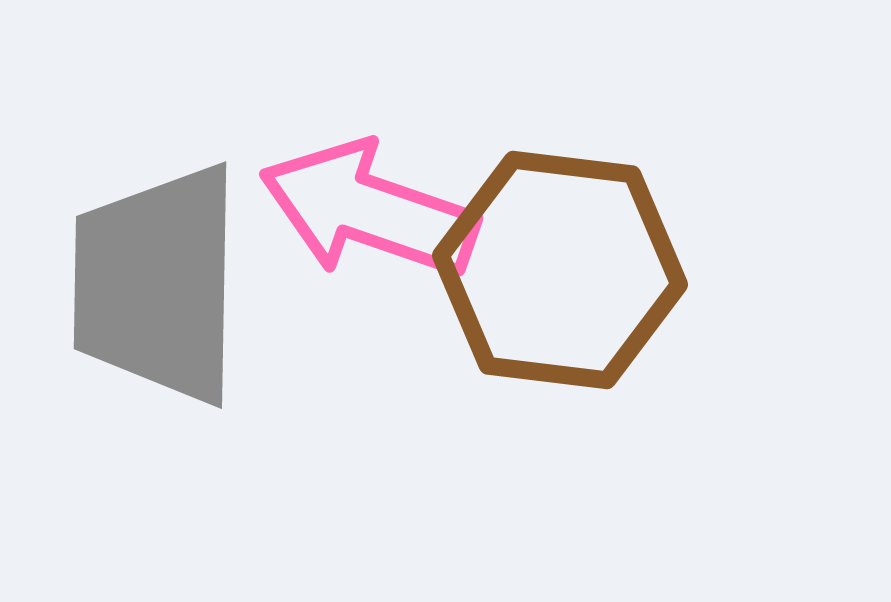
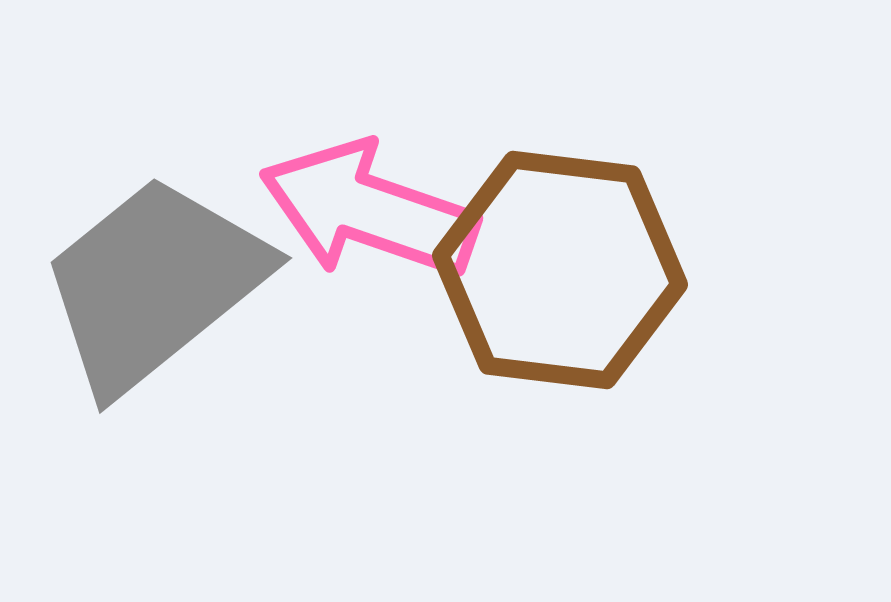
gray trapezoid: moved 3 px left; rotated 50 degrees clockwise
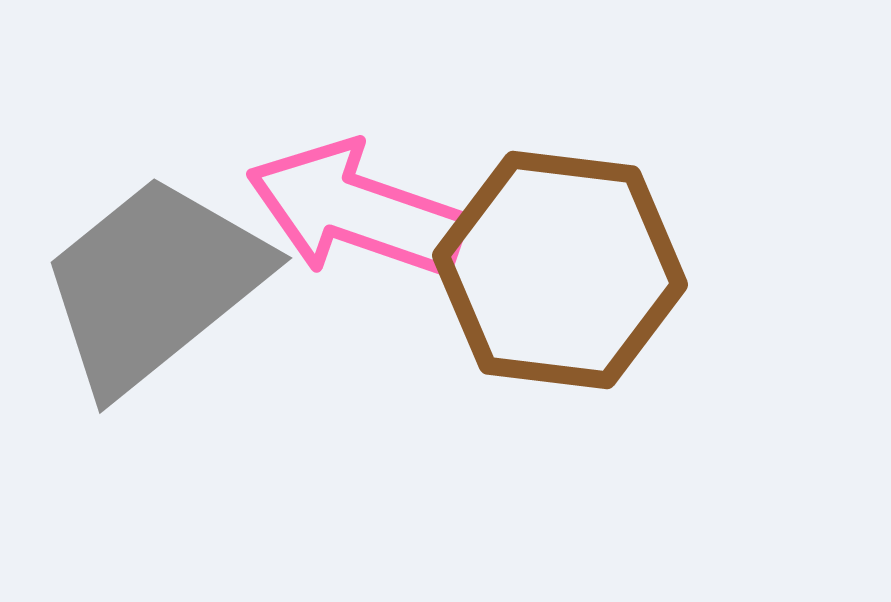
pink arrow: moved 13 px left
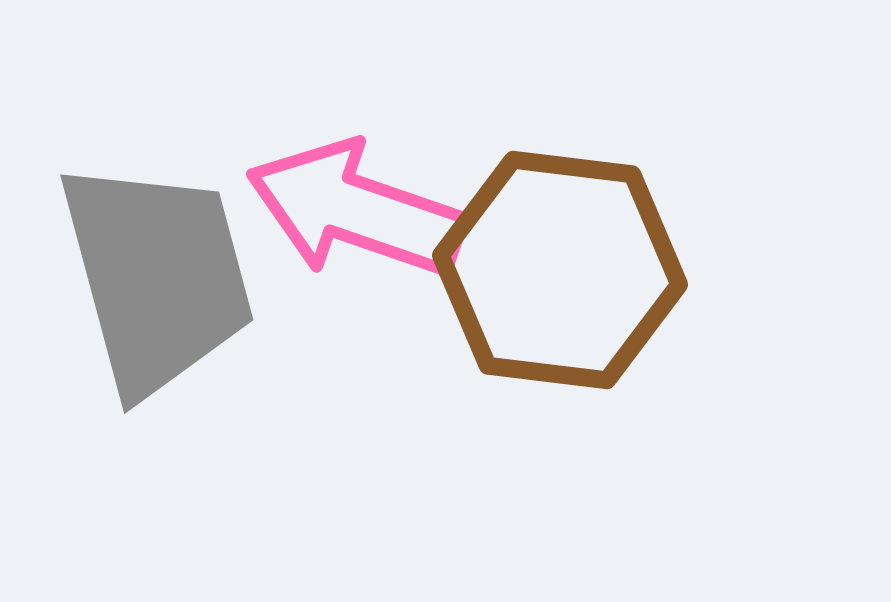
gray trapezoid: moved 3 px right, 7 px up; rotated 114 degrees clockwise
